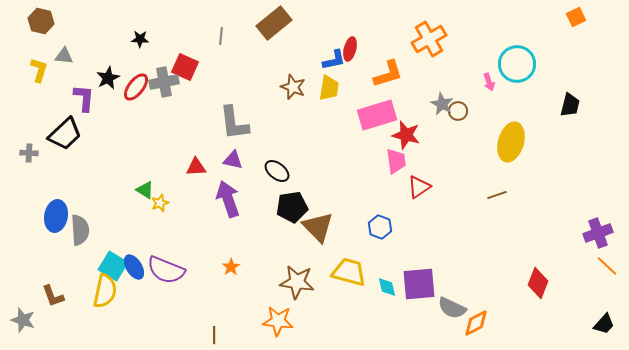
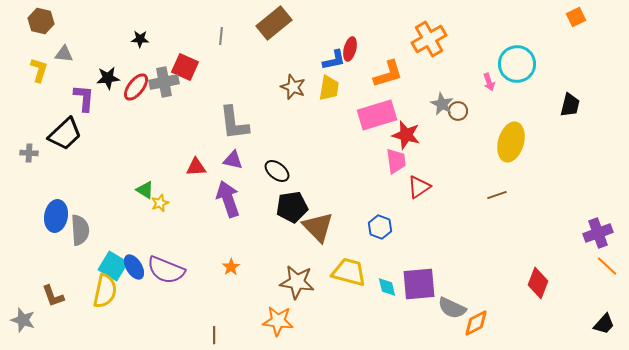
gray triangle at (64, 56): moved 2 px up
black star at (108, 78): rotated 20 degrees clockwise
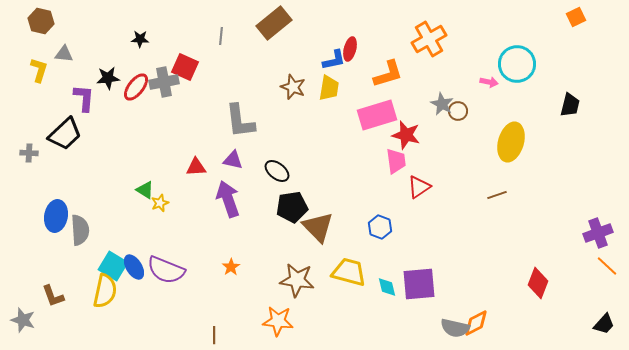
pink arrow at (489, 82): rotated 60 degrees counterclockwise
gray L-shape at (234, 123): moved 6 px right, 2 px up
brown star at (297, 282): moved 2 px up
gray semicircle at (452, 308): moved 3 px right, 20 px down; rotated 12 degrees counterclockwise
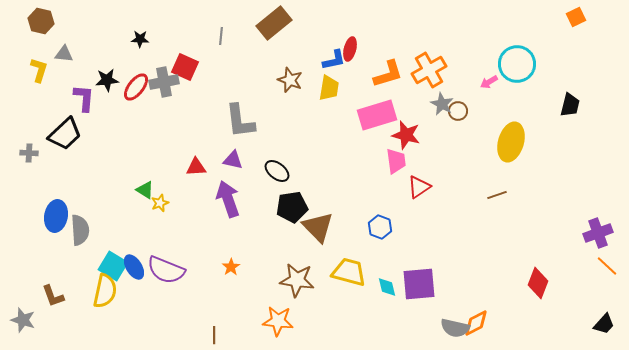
orange cross at (429, 39): moved 31 px down
black star at (108, 78): moved 1 px left, 2 px down
pink arrow at (489, 82): rotated 138 degrees clockwise
brown star at (293, 87): moved 3 px left, 7 px up
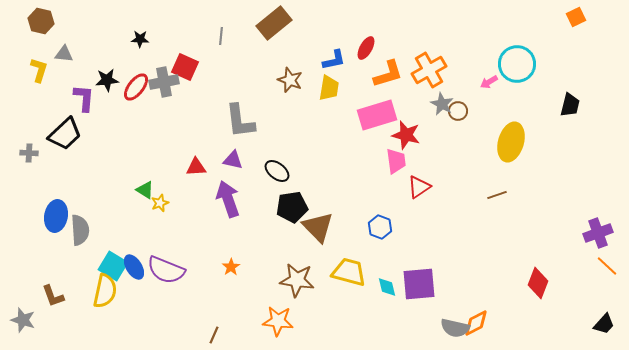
red ellipse at (350, 49): moved 16 px right, 1 px up; rotated 15 degrees clockwise
brown line at (214, 335): rotated 24 degrees clockwise
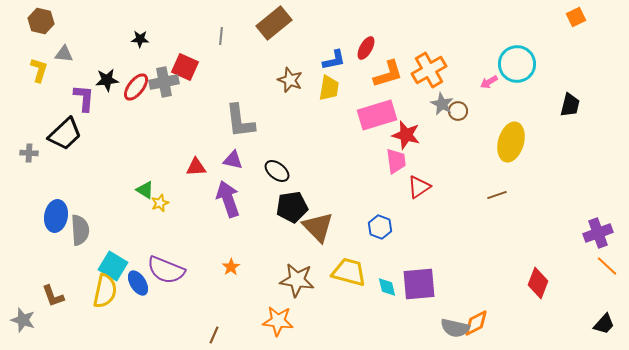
blue ellipse at (134, 267): moved 4 px right, 16 px down
